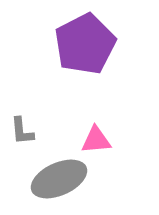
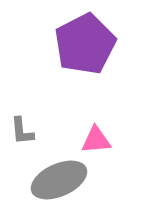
gray ellipse: moved 1 px down
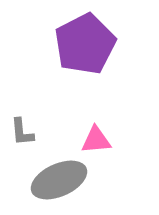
gray L-shape: moved 1 px down
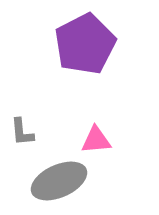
gray ellipse: moved 1 px down
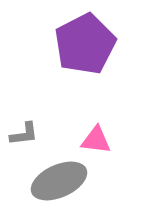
gray L-shape: moved 2 px right, 2 px down; rotated 92 degrees counterclockwise
pink triangle: rotated 12 degrees clockwise
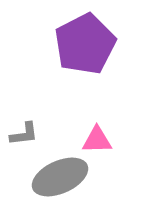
pink triangle: moved 1 px right; rotated 8 degrees counterclockwise
gray ellipse: moved 1 px right, 4 px up
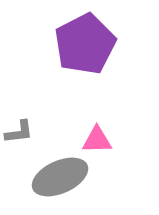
gray L-shape: moved 5 px left, 2 px up
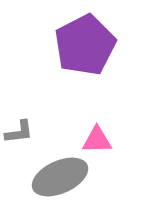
purple pentagon: moved 1 px down
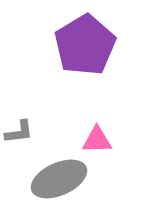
purple pentagon: rotated 4 degrees counterclockwise
gray ellipse: moved 1 px left, 2 px down
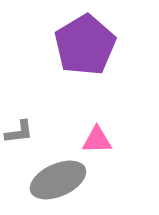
gray ellipse: moved 1 px left, 1 px down
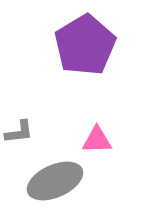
gray ellipse: moved 3 px left, 1 px down
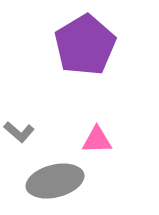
gray L-shape: rotated 48 degrees clockwise
gray ellipse: rotated 10 degrees clockwise
